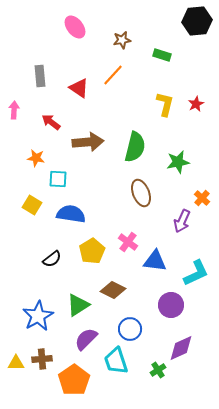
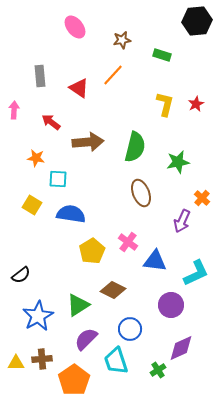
black semicircle: moved 31 px left, 16 px down
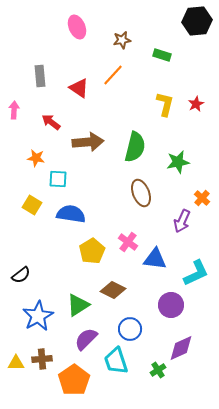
pink ellipse: moved 2 px right; rotated 15 degrees clockwise
blue triangle: moved 2 px up
